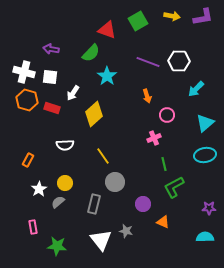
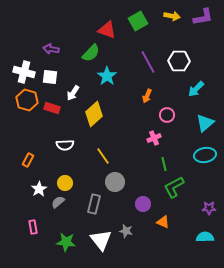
purple line: rotated 40 degrees clockwise
orange arrow: rotated 40 degrees clockwise
green star: moved 9 px right, 4 px up
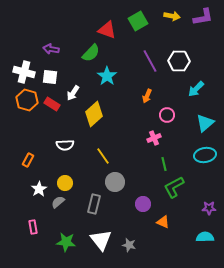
purple line: moved 2 px right, 1 px up
red rectangle: moved 4 px up; rotated 14 degrees clockwise
gray star: moved 3 px right, 14 px down
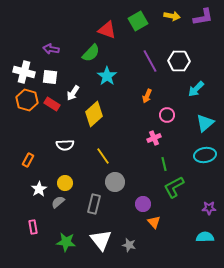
orange triangle: moved 9 px left; rotated 24 degrees clockwise
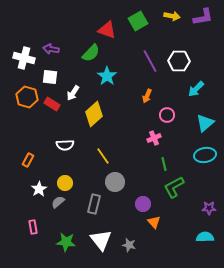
white cross: moved 14 px up
orange hexagon: moved 3 px up
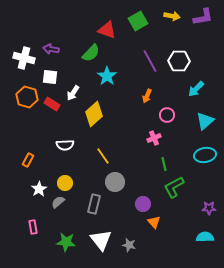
cyan triangle: moved 2 px up
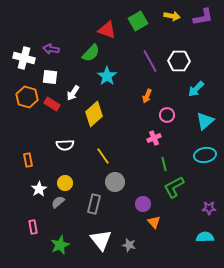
orange rectangle: rotated 40 degrees counterclockwise
green star: moved 6 px left, 3 px down; rotated 30 degrees counterclockwise
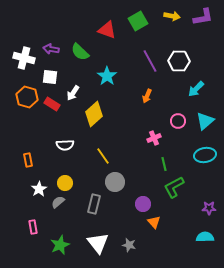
green semicircle: moved 11 px left, 1 px up; rotated 90 degrees clockwise
pink circle: moved 11 px right, 6 px down
white triangle: moved 3 px left, 3 px down
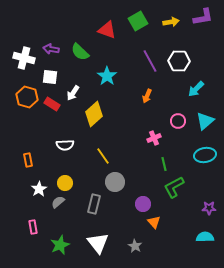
yellow arrow: moved 1 px left, 6 px down; rotated 21 degrees counterclockwise
gray star: moved 6 px right, 1 px down; rotated 16 degrees clockwise
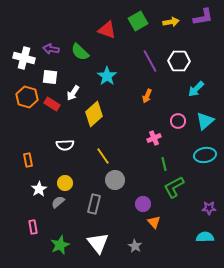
gray circle: moved 2 px up
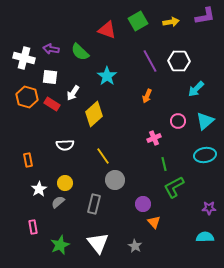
purple L-shape: moved 2 px right, 1 px up
